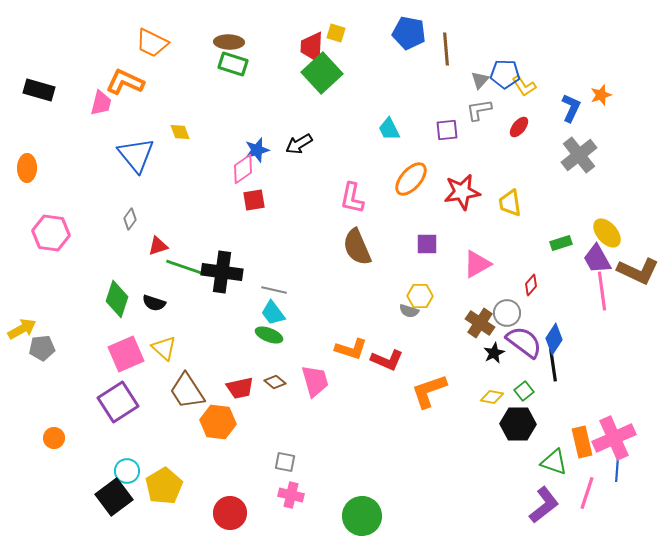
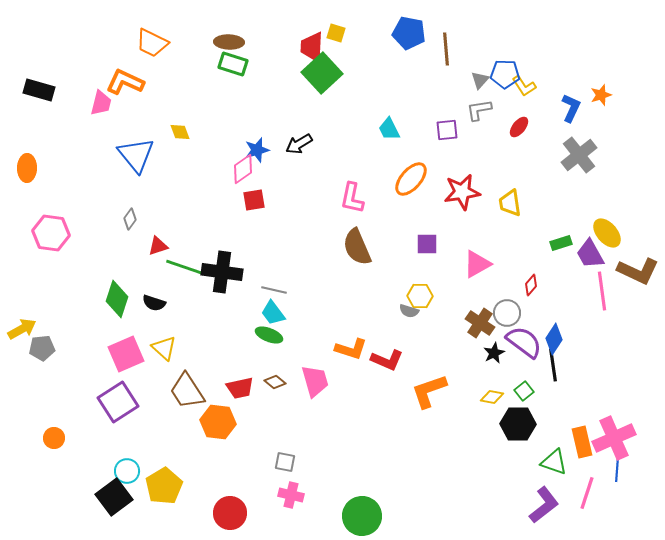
purple trapezoid at (597, 259): moved 7 px left, 5 px up
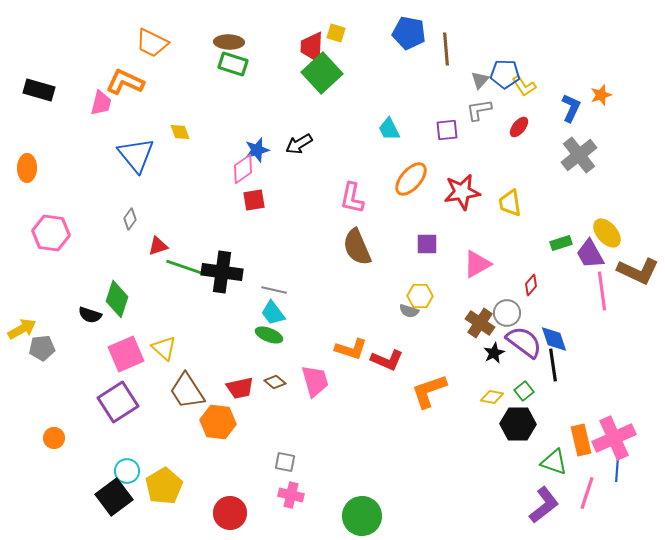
black semicircle at (154, 303): moved 64 px left, 12 px down
blue diamond at (554, 339): rotated 52 degrees counterclockwise
orange rectangle at (582, 442): moved 1 px left, 2 px up
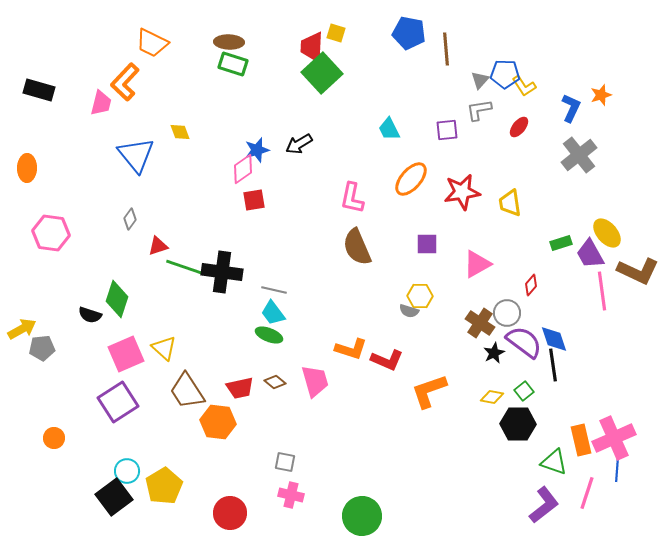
orange L-shape at (125, 82): rotated 72 degrees counterclockwise
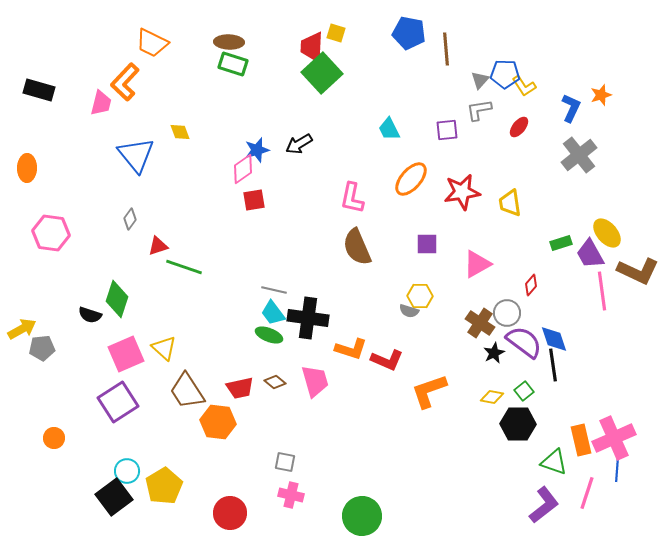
black cross at (222, 272): moved 86 px right, 46 px down
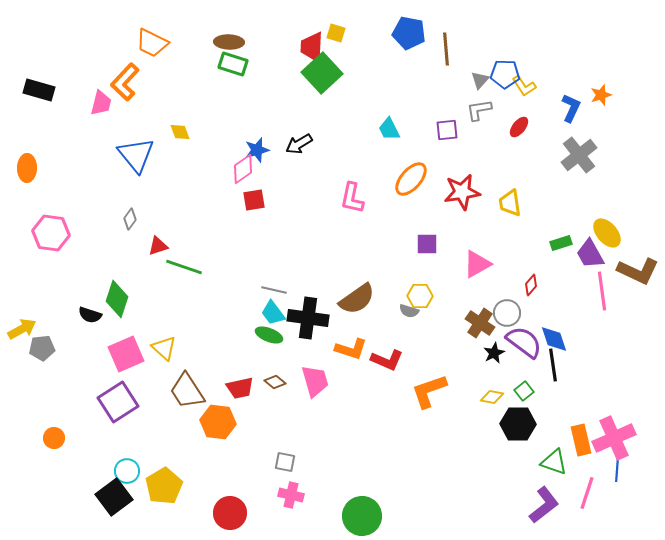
brown semicircle at (357, 247): moved 52 px down; rotated 102 degrees counterclockwise
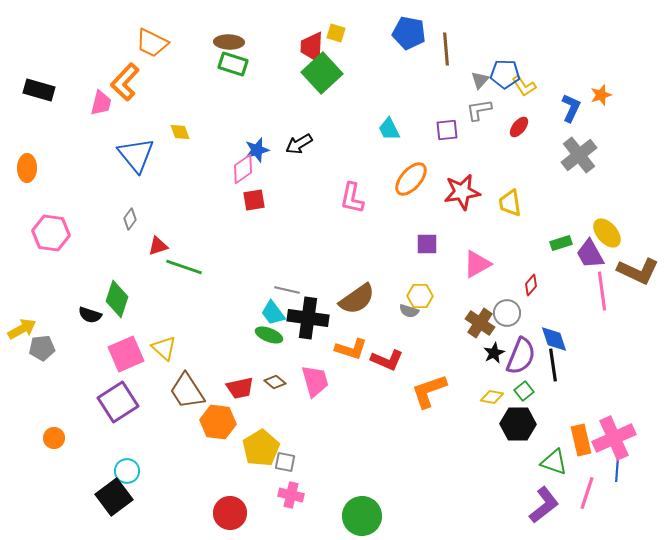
gray line at (274, 290): moved 13 px right
purple semicircle at (524, 342): moved 3 px left, 14 px down; rotated 75 degrees clockwise
yellow pentagon at (164, 486): moved 97 px right, 38 px up
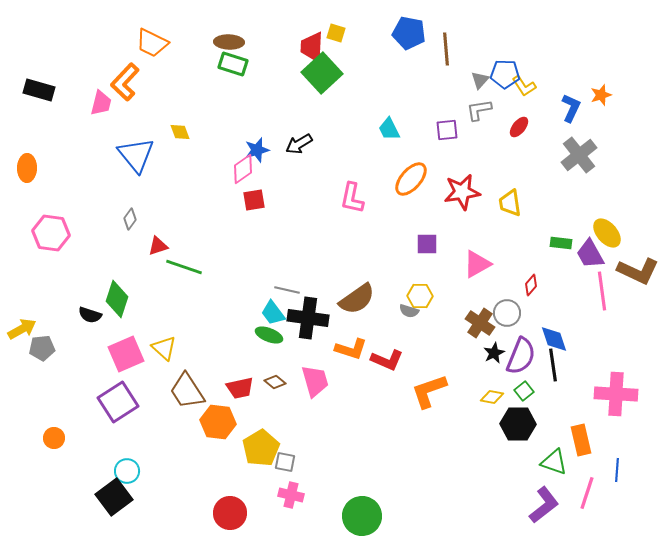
green rectangle at (561, 243): rotated 25 degrees clockwise
pink cross at (614, 438): moved 2 px right, 44 px up; rotated 27 degrees clockwise
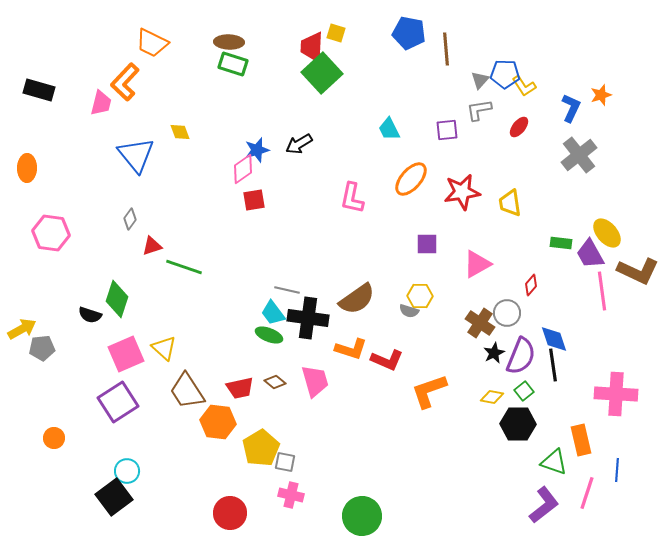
red triangle at (158, 246): moved 6 px left
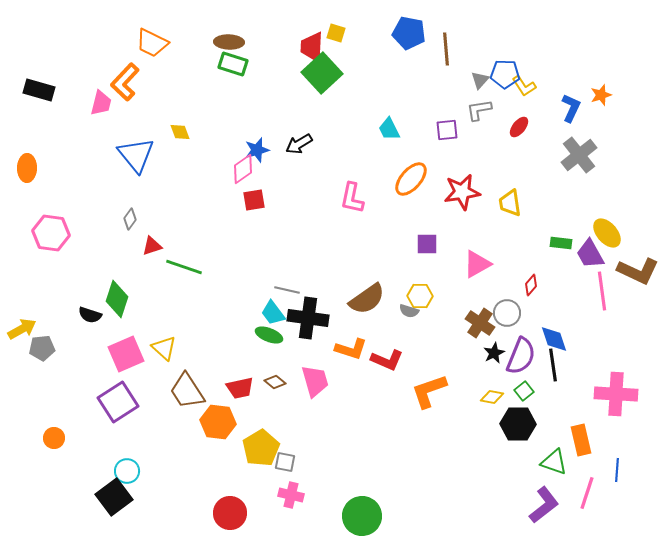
brown semicircle at (357, 299): moved 10 px right
